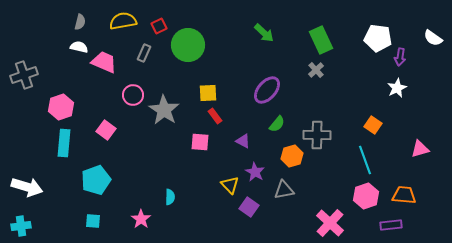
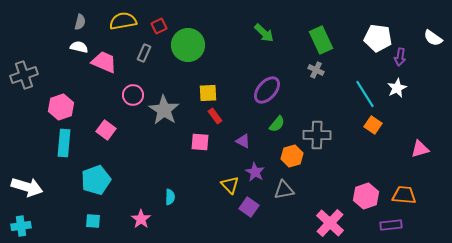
gray cross at (316, 70): rotated 21 degrees counterclockwise
cyan line at (365, 160): moved 66 px up; rotated 12 degrees counterclockwise
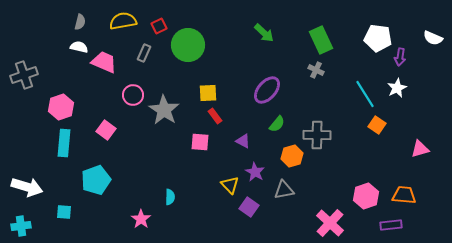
white semicircle at (433, 38): rotated 12 degrees counterclockwise
orange square at (373, 125): moved 4 px right
cyan square at (93, 221): moved 29 px left, 9 px up
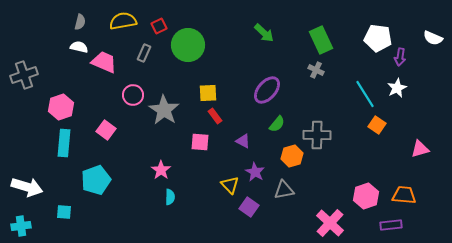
pink star at (141, 219): moved 20 px right, 49 px up
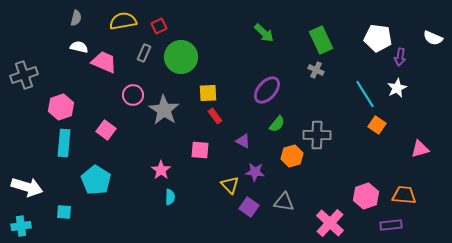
gray semicircle at (80, 22): moved 4 px left, 4 px up
green circle at (188, 45): moved 7 px left, 12 px down
pink square at (200, 142): moved 8 px down
purple star at (255, 172): rotated 24 degrees counterclockwise
cyan pentagon at (96, 180): rotated 20 degrees counterclockwise
gray triangle at (284, 190): moved 12 px down; rotated 20 degrees clockwise
